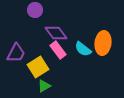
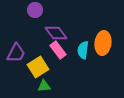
cyan semicircle: moved 1 px down; rotated 60 degrees clockwise
green triangle: rotated 24 degrees clockwise
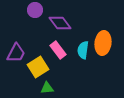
purple diamond: moved 4 px right, 10 px up
green triangle: moved 3 px right, 2 px down
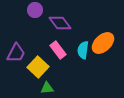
orange ellipse: rotated 40 degrees clockwise
yellow square: rotated 15 degrees counterclockwise
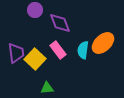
purple diamond: rotated 15 degrees clockwise
purple trapezoid: rotated 35 degrees counterclockwise
yellow square: moved 3 px left, 8 px up
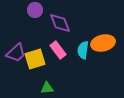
orange ellipse: rotated 30 degrees clockwise
purple trapezoid: rotated 55 degrees clockwise
yellow square: rotated 30 degrees clockwise
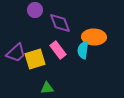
orange ellipse: moved 9 px left, 6 px up; rotated 15 degrees clockwise
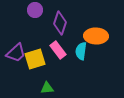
purple diamond: rotated 40 degrees clockwise
orange ellipse: moved 2 px right, 1 px up
cyan semicircle: moved 2 px left, 1 px down
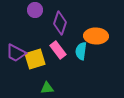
purple trapezoid: rotated 70 degrees clockwise
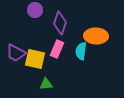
pink rectangle: moved 1 px left, 1 px up; rotated 60 degrees clockwise
yellow square: rotated 30 degrees clockwise
green triangle: moved 1 px left, 4 px up
